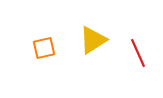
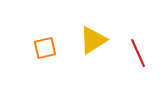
orange square: moved 1 px right
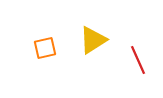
red line: moved 7 px down
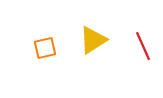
red line: moved 5 px right, 14 px up
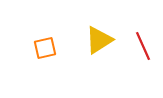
yellow triangle: moved 6 px right
